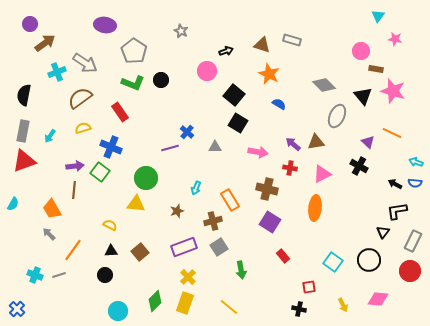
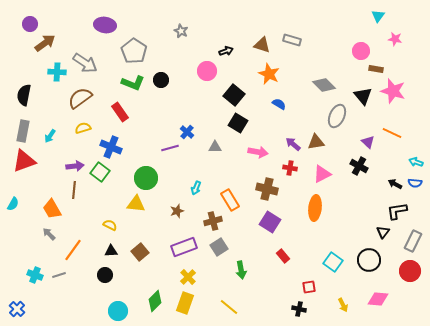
cyan cross at (57, 72): rotated 24 degrees clockwise
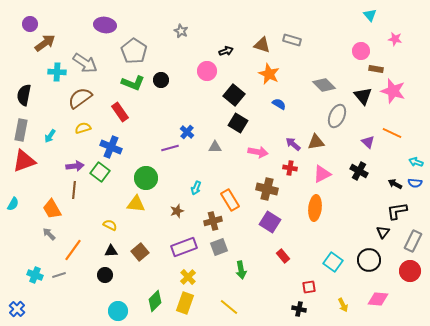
cyan triangle at (378, 16): moved 8 px left, 1 px up; rotated 16 degrees counterclockwise
gray rectangle at (23, 131): moved 2 px left, 1 px up
black cross at (359, 166): moved 5 px down
gray square at (219, 247): rotated 12 degrees clockwise
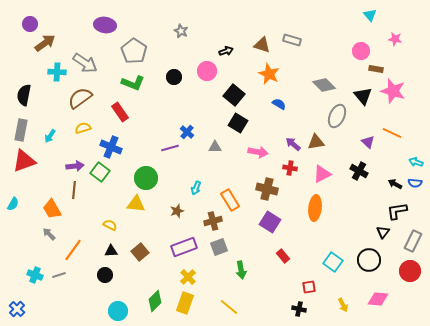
black circle at (161, 80): moved 13 px right, 3 px up
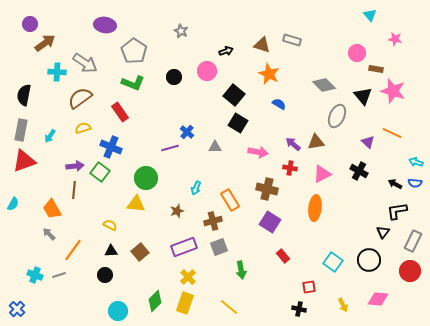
pink circle at (361, 51): moved 4 px left, 2 px down
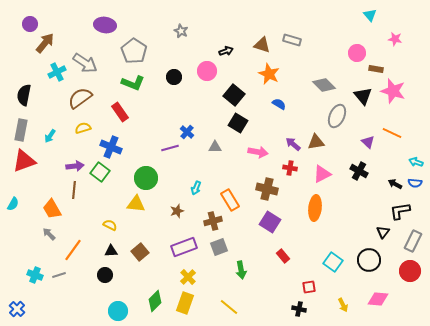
brown arrow at (45, 43): rotated 15 degrees counterclockwise
cyan cross at (57, 72): rotated 30 degrees counterclockwise
black L-shape at (397, 211): moved 3 px right
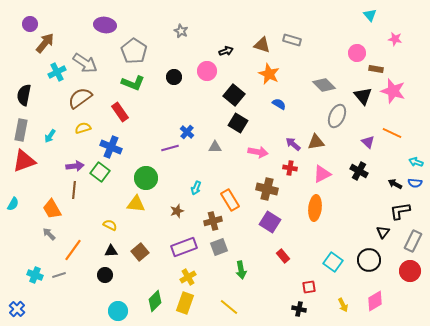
yellow cross at (188, 277): rotated 14 degrees clockwise
pink diamond at (378, 299): moved 3 px left, 2 px down; rotated 35 degrees counterclockwise
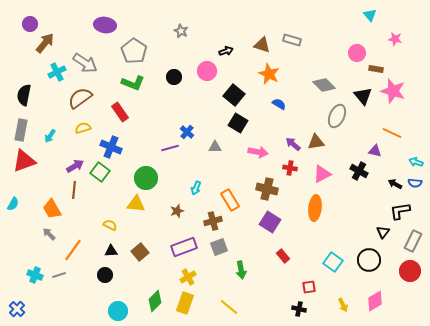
purple triangle at (368, 142): moved 7 px right, 9 px down; rotated 32 degrees counterclockwise
purple arrow at (75, 166): rotated 24 degrees counterclockwise
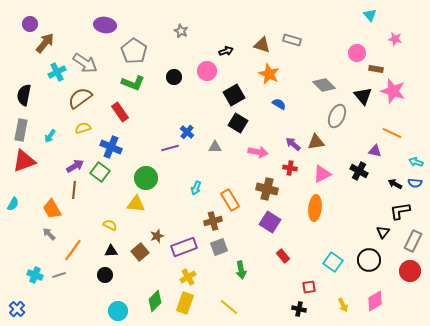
black square at (234, 95): rotated 20 degrees clockwise
brown star at (177, 211): moved 20 px left, 25 px down
